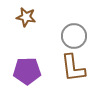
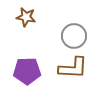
brown L-shape: rotated 80 degrees counterclockwise
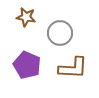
gray circle: moved 14 px left, 3 px up
purple pentagon: moved 6 px up; rotated 24 degrees clockwise
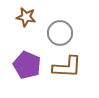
brown L-shape: moved 6 px left, 1 px up
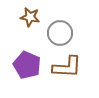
brown star: moved 4 px right
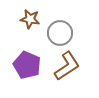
brown star: moved 2 px down
brown L-shape: moved 1 px up; rotated 36 degrees counterclockwise
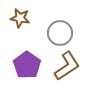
brown star: moved 10 px left, 1 px up
purple pentagon: rotated 12 degrees clockwise
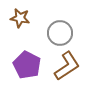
purple pentagon: rotated 8 degrees counterclockwise
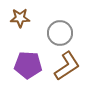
brown star: rotated 12 degrees counterclockwise
purple pentagon: moved 1 px right; rotated 24 degrees counterclockwise
